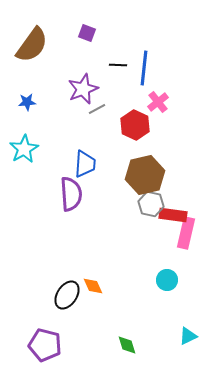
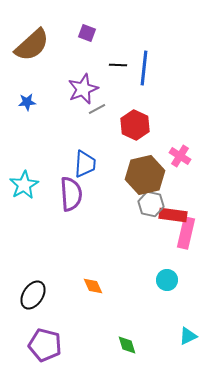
brown semicircle: rotated 12 degrees clockwise
pink cross: moved 22 px right, 54 px down; rotated 20 degrees counterclockwise
cyan star: moved 36 px down
black ellipse: moved 34 px left
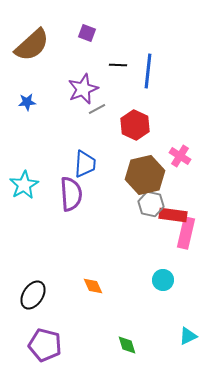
blue line: moved 4 px right, 3 px down
cyan circle: moved 4 px left
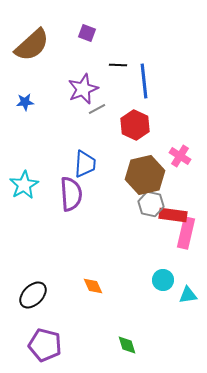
blue line: moved 4 px left, 10 px down; rotated 12 degrees counterclockwise
blue star: moved 2 px left
black ellipse: rotated 12 degrees clockwise
cyan triangle: moved 41 px up; rotated 18 degrees clockwise
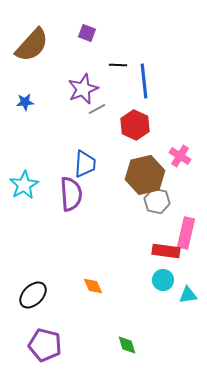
brown semicircle: rotated 6 degrees counterclockwise
gray hexagon: moved 6 px right, 3 px up
red rectangle: moved 7 px left, 36 px down
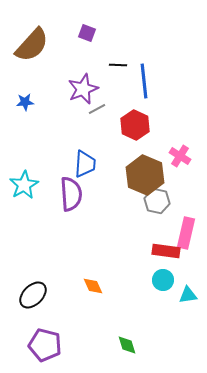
brown hexagon: rotated 24 degrees counterclockwise
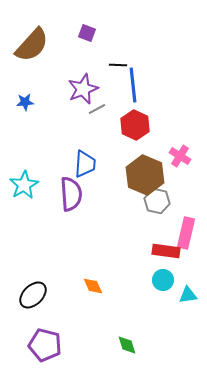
blue line: moved 11 px left, 4 px down
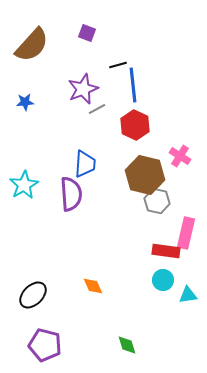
black line: rotated 18 degrees counterclockwise
brown hexagon: rotated 9 degrees counterclockwise
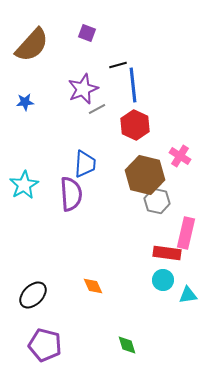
red rectangle: moved 1 px right, 2 px down
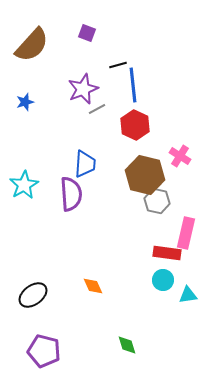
blue star: rotated 12 degrees counterclockwise
black ellipse: rotated 8 degrees clockwise
purple pentagon: moved 1 px left, 6 px down
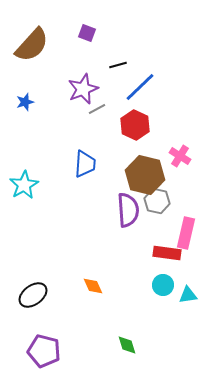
blue line: moved 7 px right, 2 px down; rotated 52 degrees clockwise
purple semicircle: moved 57 px right, 16 px down
cyan circle: moved 5 px down
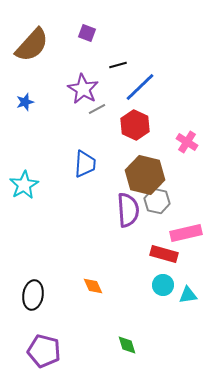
purple star: rotated 20 degrees counterclockwise
pink cross: moved 7 px right, 14 px up
pink rectangle: rotated 64 degrees clockwise
red rectangle: moved 3 px left, 1 px down; rotated 8 degrees clockwise
black ellipse: rotated 44 degrees counterclockwise
